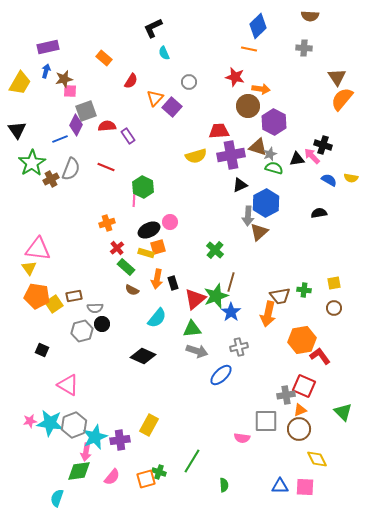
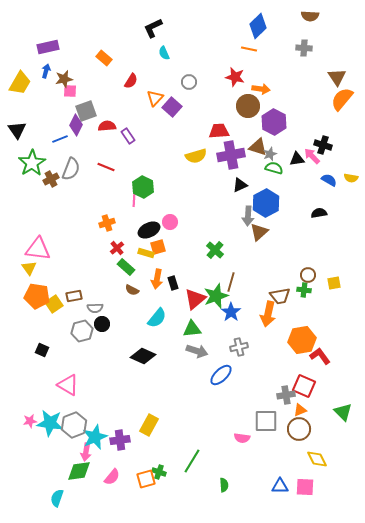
brown circle at (334, 308): moved 26 px left, 33 px up
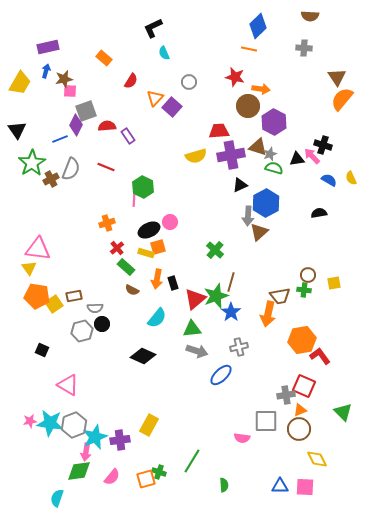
yellow semicircle at (351, 178): rotated 56 degrees clockwise
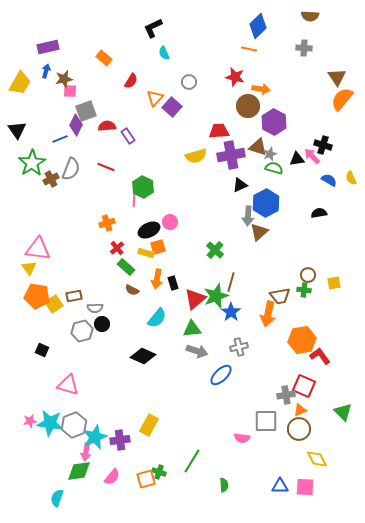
pink triangle at (68, 385): rotated 15 degrees counterclockwise
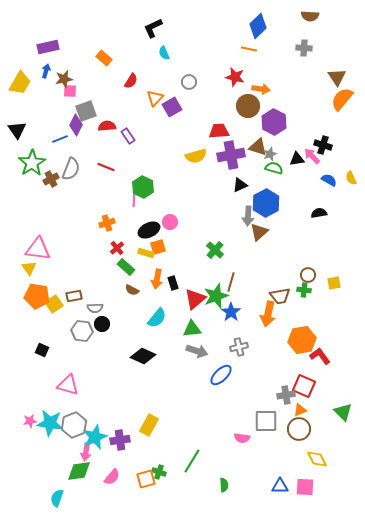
purple square at (172, 107): rotated 18 degrees clockwise
gray hexagon at (82, 331): rotated 20 degrees clockwise
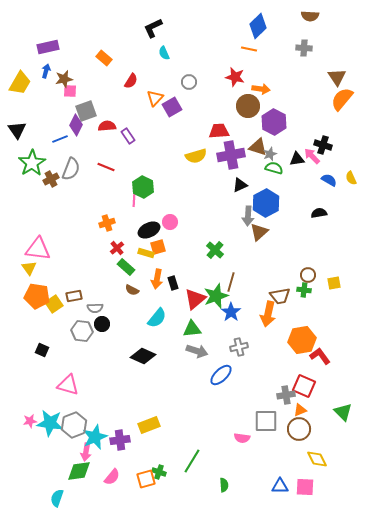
yellow rectangle at (149, 425): rotated 40 degrees clockwise
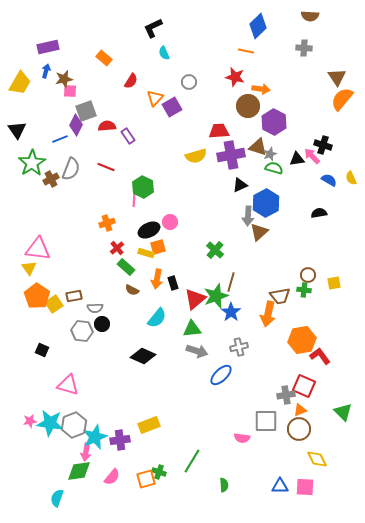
orange line at (249, 49): moved 3 px left, 2 px down
orange pentagon at (37, 296): rotated 25 degrees clockwise
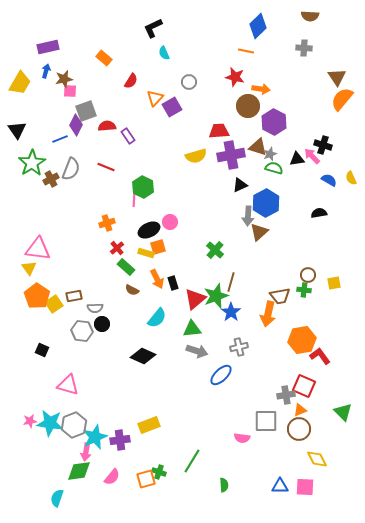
orange arrow at (157, 279): rotated 36 degrees counterclockwise
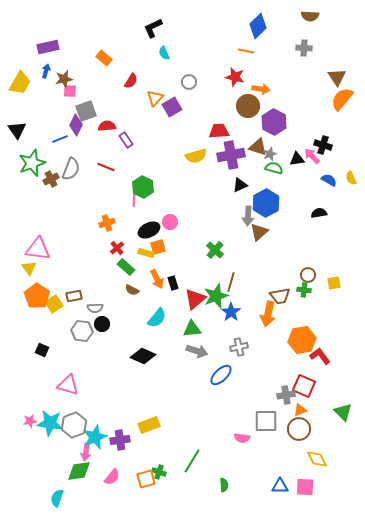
purple rectangle at (128, 136): moved 2 px left, 4 px down
green star at (32, 163): rotated 12 degrees clockwise
